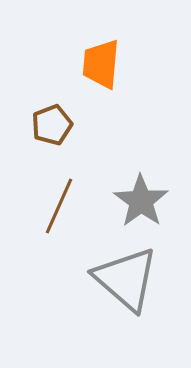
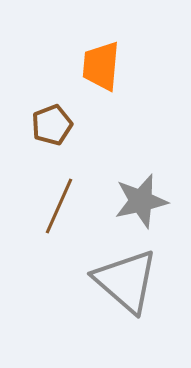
orange trapezoid: moved 2 px down
gray star: rotated 24 degrees clockwise
gray triangle: moved 2 px down
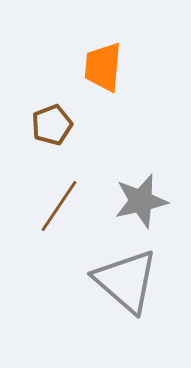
orange trapezoid: moved 2 px right, 1 px down
brown line: rotated 10 degrees clockwise
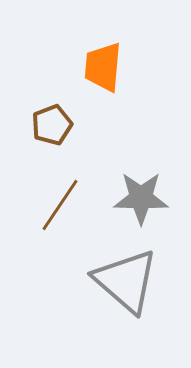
gray star: moved 3 px up; rotated 14 degrees clockwise
brown line: moved 1 px right, 1 px up
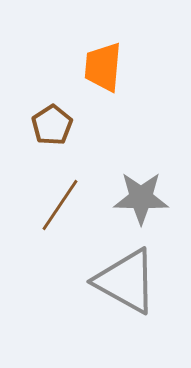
brown pentagon: rotated 12 degrees counterclockwise
gray triangle: rotated 12 degrees counterclockwise
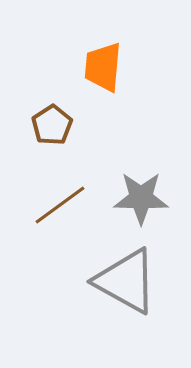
brown line: rotated 20 degrees clockwise
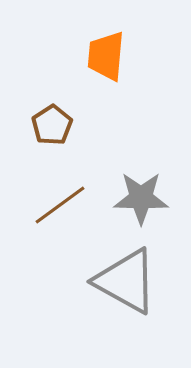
orange trapezoid: moved 3 px right, 11 px up
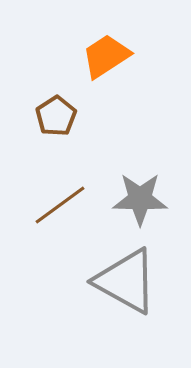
orange trapezoid: rotated 52 degrees clockwise
brown pentagon: moved 4 px right, 9 px up
gray star: moved 1 px left, 1 px down
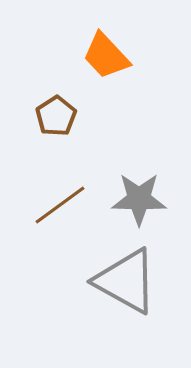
orange trapezoid: rotated 100 degrees counterclockwise
gray star: moved 1 px left
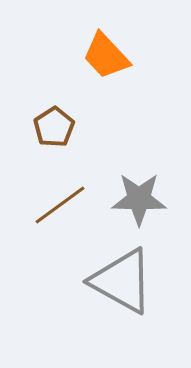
brown pentagon: moved 2 px left, 11 px down
gray triangle: moved 4 px left
